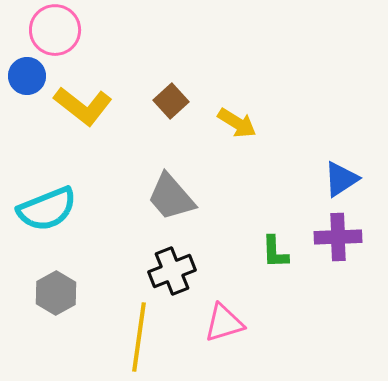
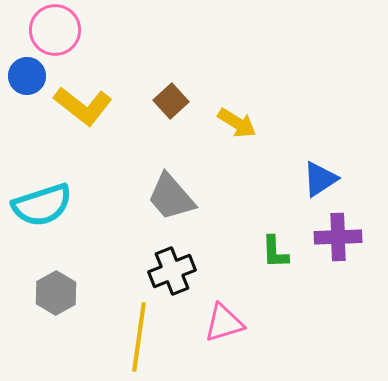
blue triangle: moved 21 px left
cyan semicircle: moved 5 px left, 4 px up; rotated 4 degrees clockwise
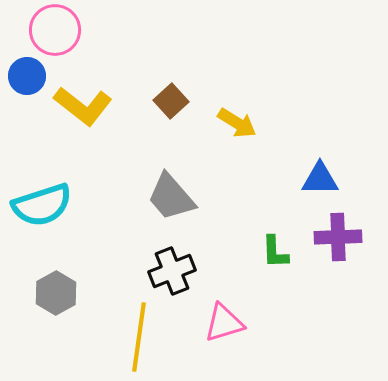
blue triangle: rotated 33 degrees clockwise
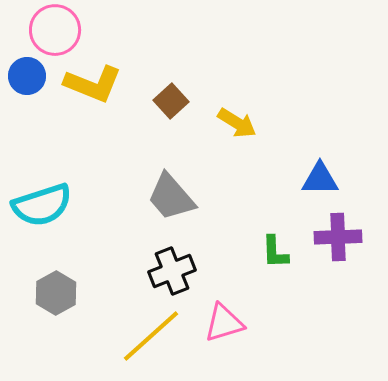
yellow L-shape: moved 10 px right, 22 px up; rotated 16 degrees counterclockwise
yellow line: moved 12 px right, 1 px up; rotated 40 degrees clockwise
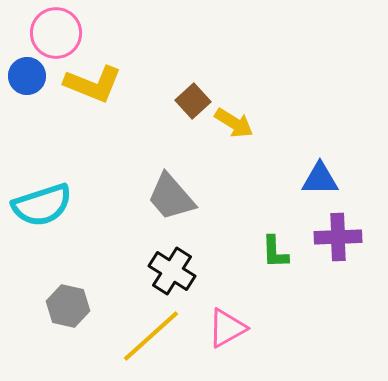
pink circle: moved 1 px right, 3 px down
brown square: moved 22 px right
yellow arrow: moved 3 px left
black cross: rotated 36 degrees counterclockwise
gray hexagon: moved 12 px right, 13 px down; rotated 18 degrees counterclockwise
pink triangle: moved 3 px right, 5 px down; rotated 12 degrees counterclockwise
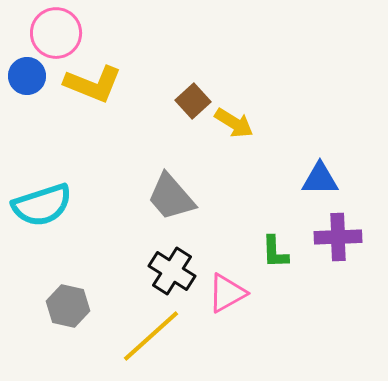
pink triangle: moved 35 px up
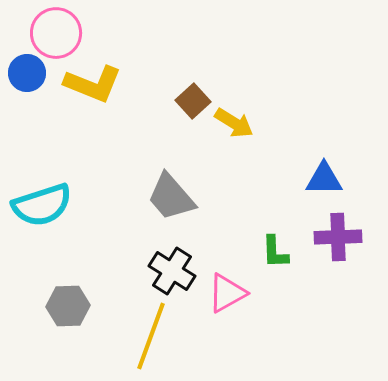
blue circle: moved 3 px up
blue triangle: moved 4 px right
gray hexagon: rotated 15 degrees counterclockwise
yellow line: rotated 28 degrees counterclockwise
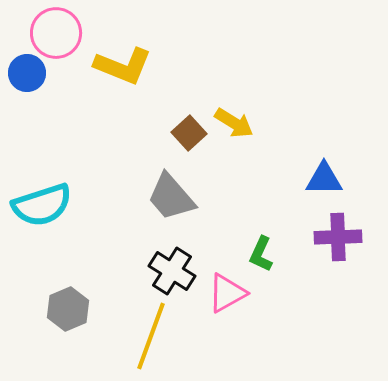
yellow L-shape: moved 30 px right, 18 px up
brown square: moved 4 px left, 32 px down
green L-shape: moved 14 px left, 2 px down; rotated 27 degrees clockwise
gray hexagon: moved 3 px down; rotated 21 degrees counterclockwise
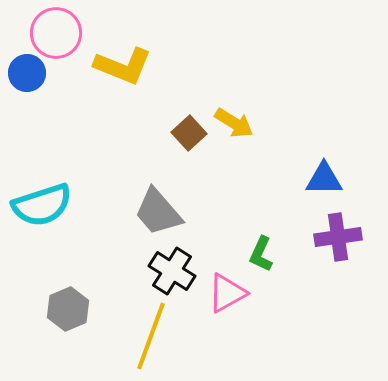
gray trapezoid: moved 13 px left, 15 px down
purple cross: rotated 6 degrees counterclockwise
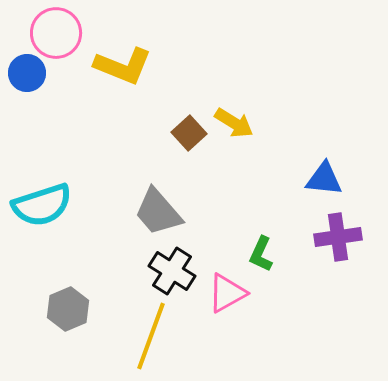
blue triangle: rotated 6 degrees clockwise
